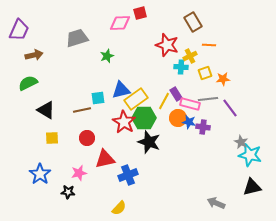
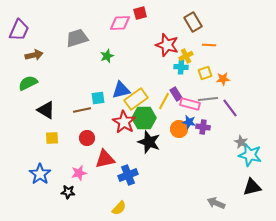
yellow cross at (190, 56): moved 4 px left
orange circle at (178, 118): moved 1 px right, 11 px down
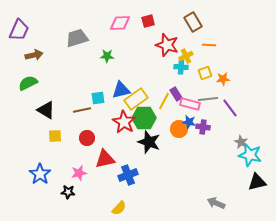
red square at (140, 13): moved 8 px right, 8 px down
green star at (107, 56): rotated 24 degrees clockwise
yellow square at (52, 138): moved 3 px right, 2 px up
black triangle at (252, 187): moved 5 px right, 5 px up
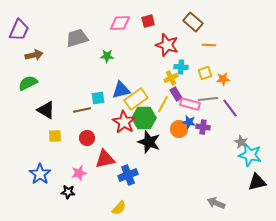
brown rectangle at (193, 22): rotated 18 degrees counterclockwise
yellow cross at (186, 56): moved 15 px left, 22 px down
yellow line at (164, 101): moved 1 px left, 3 px down
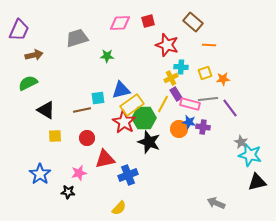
yellow rectangle at (136, 99): moved 4 px left, 6 px down
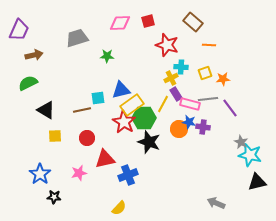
black star at (68, 192): moved 14 px left, 5 px down
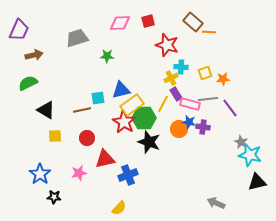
orange line at (209, 45): moved 13 px up
